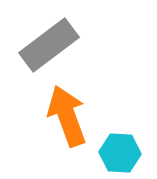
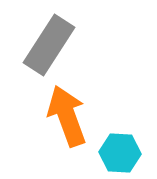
gray rectangle: rotated 20 degrees counterclockwise
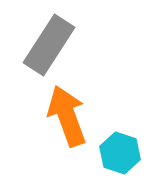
cyan hexagon: rotated 15 degrees clockwise
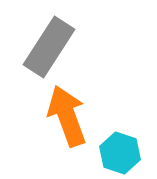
gray rectangle: moved 2 px down
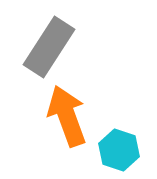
cyan hexagon: moved 1 px left, 3 px up
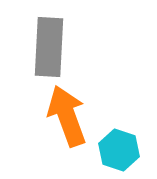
gray rectangle: rotated 30 degrees counterclockwise
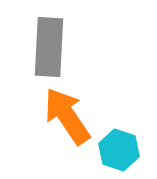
orange arrow: rotated 14 degrees counterclockwise
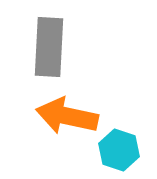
orange arrow: rotated 44 degrees counterclockwise
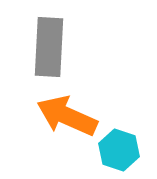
orange arrow: rotated 12 degrees clockwise
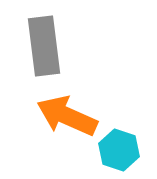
gray rectangle: moved 5 px left, 1 px up; rotated 10 degrees counterclockwise
